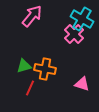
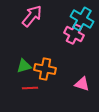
pink cross: rotated 18 degrees counterclockwise
red line: rotated 63 degrees clockwise
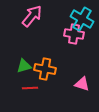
pink cross: rotated 18 degrees counterclockwise
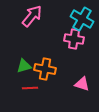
pink cross: moved 5 px down
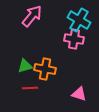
cyan cross: moved 3 px left, 1 px down
green triangle: moved 1 px right
pink triangle: moved 3 px left, 10 px down
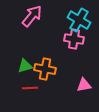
pink triangle: moved 5 px right, 9 px up; rotated 28 degrees counterclockwise
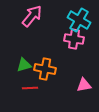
green triangle: moved 1 px left, 1 px up
